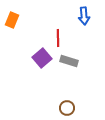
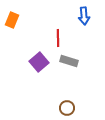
purple square: moved 3 px left, 4 px down
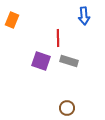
purple square: moved 2 px right, 1 px up; rotated 30 degrees counterclockwise
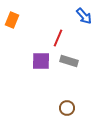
blue arrow: rotated 36 degrees counterclockwise
red line: rotated 24 degrees clockwise
purple square: rotated 18 degrees counterclockwise
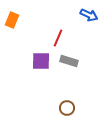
blue arrow: moved 5 px right, 1 px up; rotated 24 degrees counterclockwise
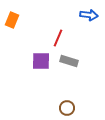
blue arrow: rotated 18 degrees counterclockwise
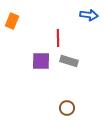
orange rectangle: moved 1 px down
red line: rotated 24 degrees counterclockwise
